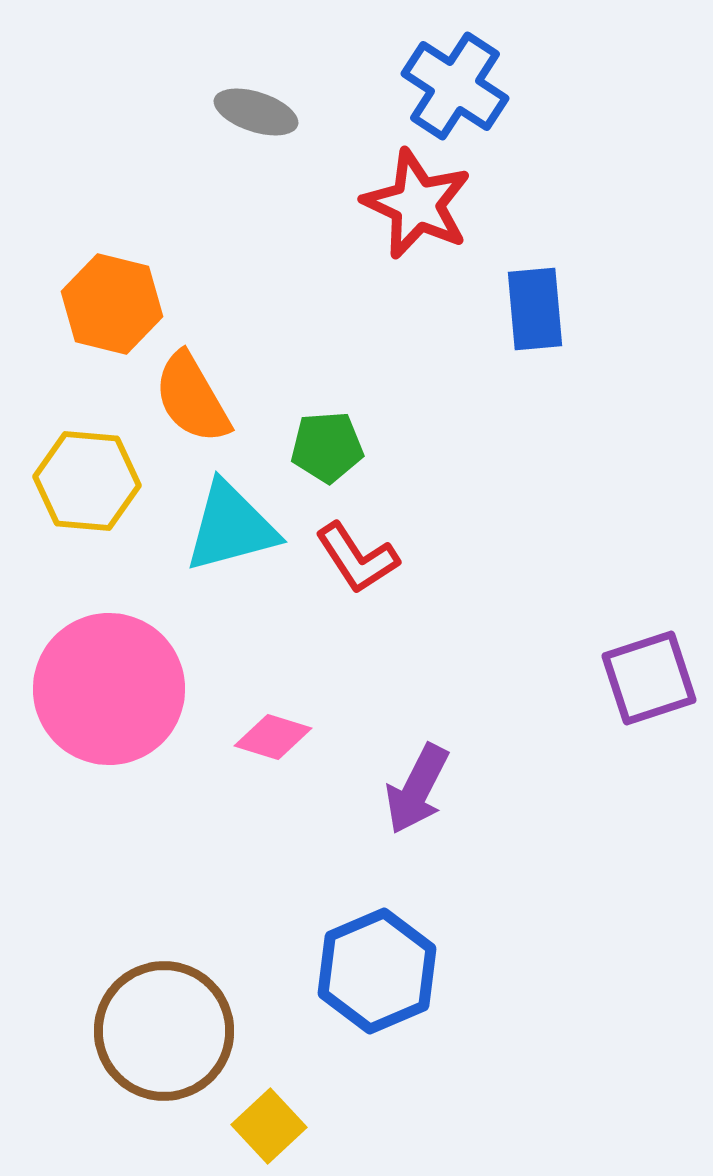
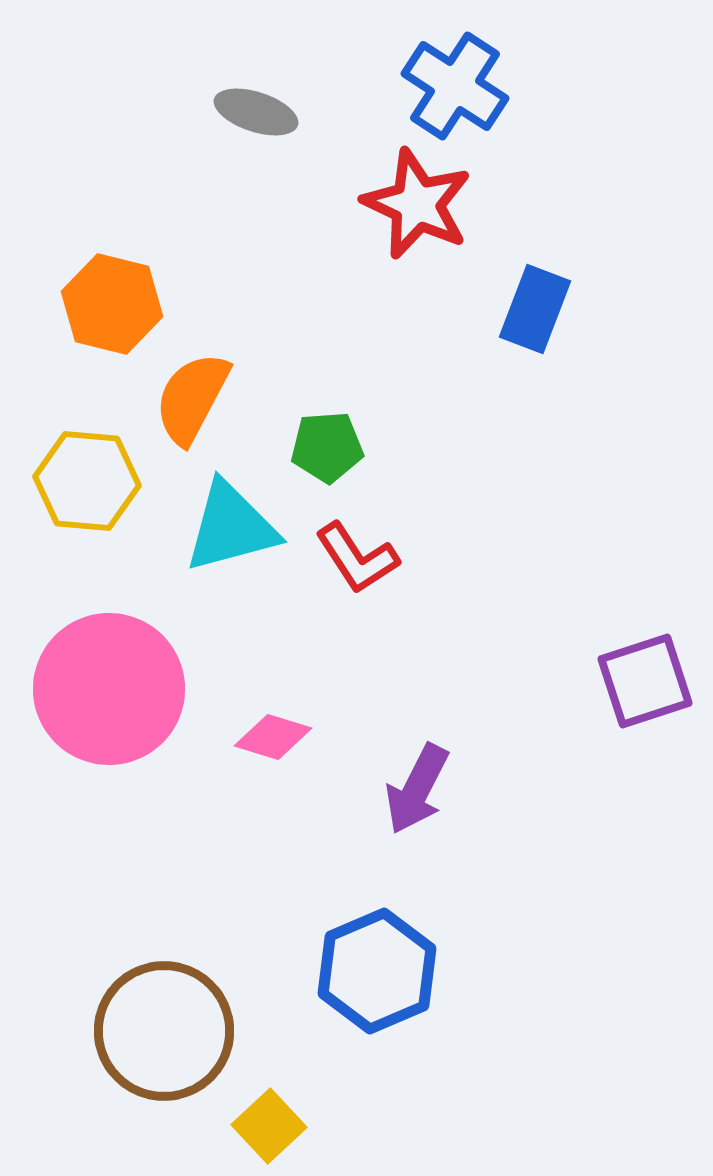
blue rectangle: rotated 26 degrees clockwise
orange semicircle: rotated 58 degrees clockwise
purple square: moved 4 px left, 3 px down
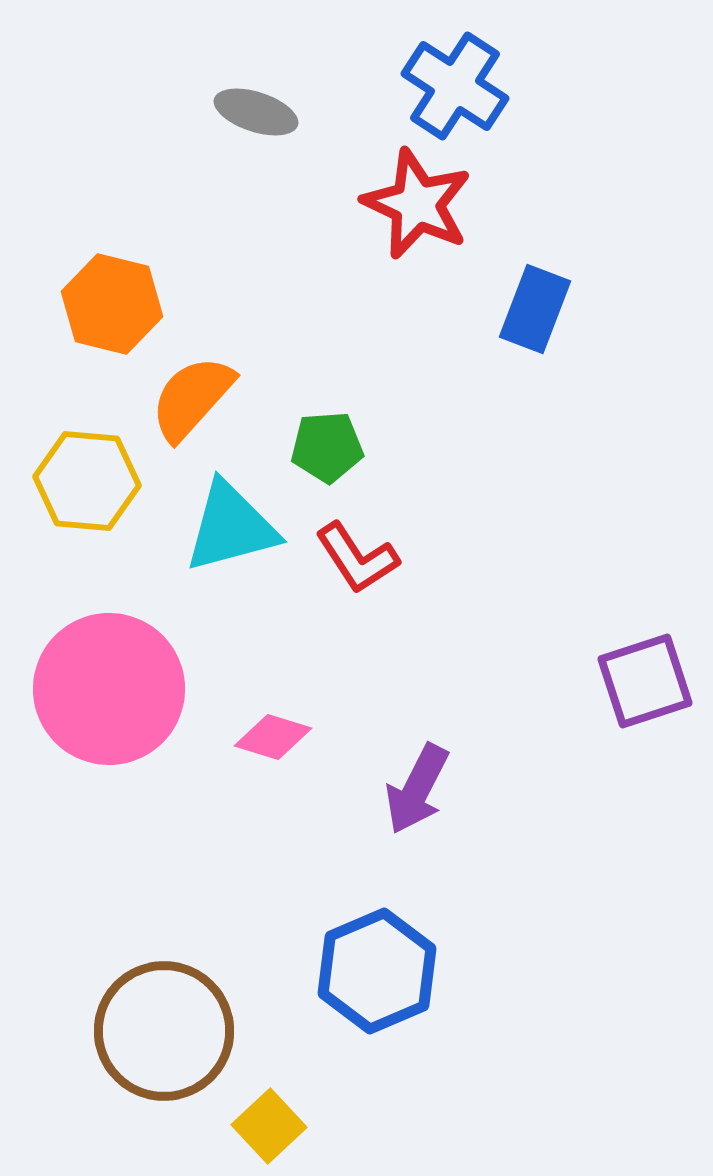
orange semicircle: rotated 14 degrees clockwise
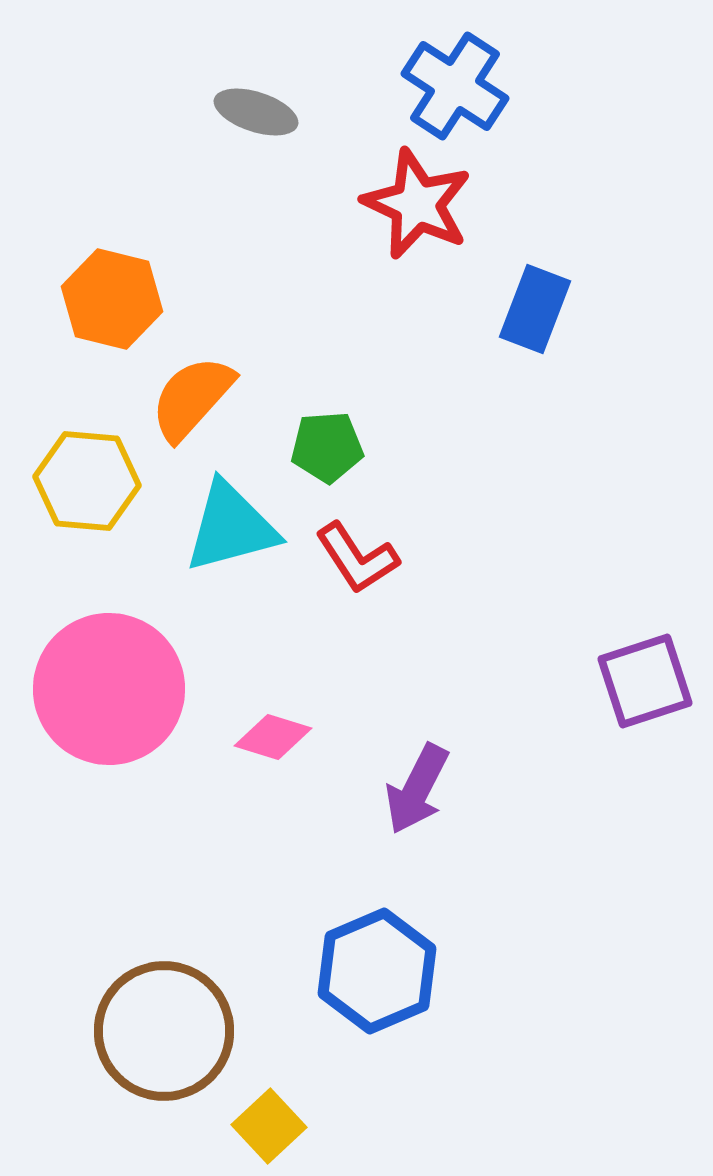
orange hexagon: moved 5 px up
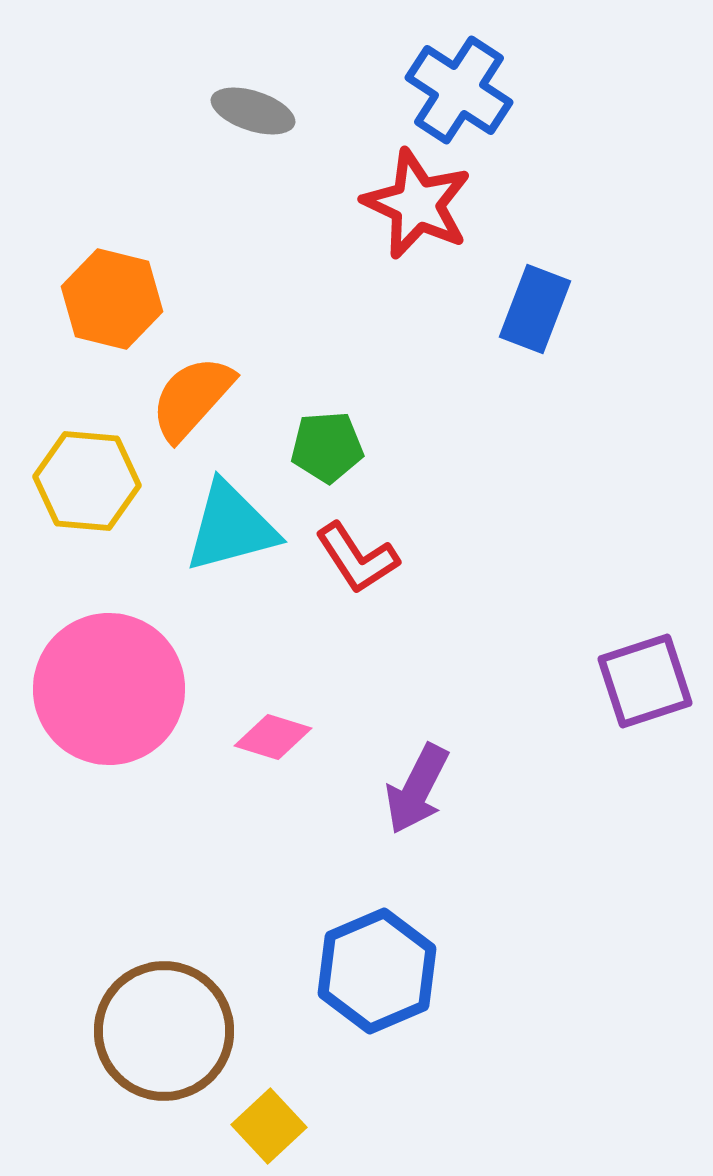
blue cross: moved 4 px right, 4 px down
gray ellipse: moved 3 px left, 1 px up
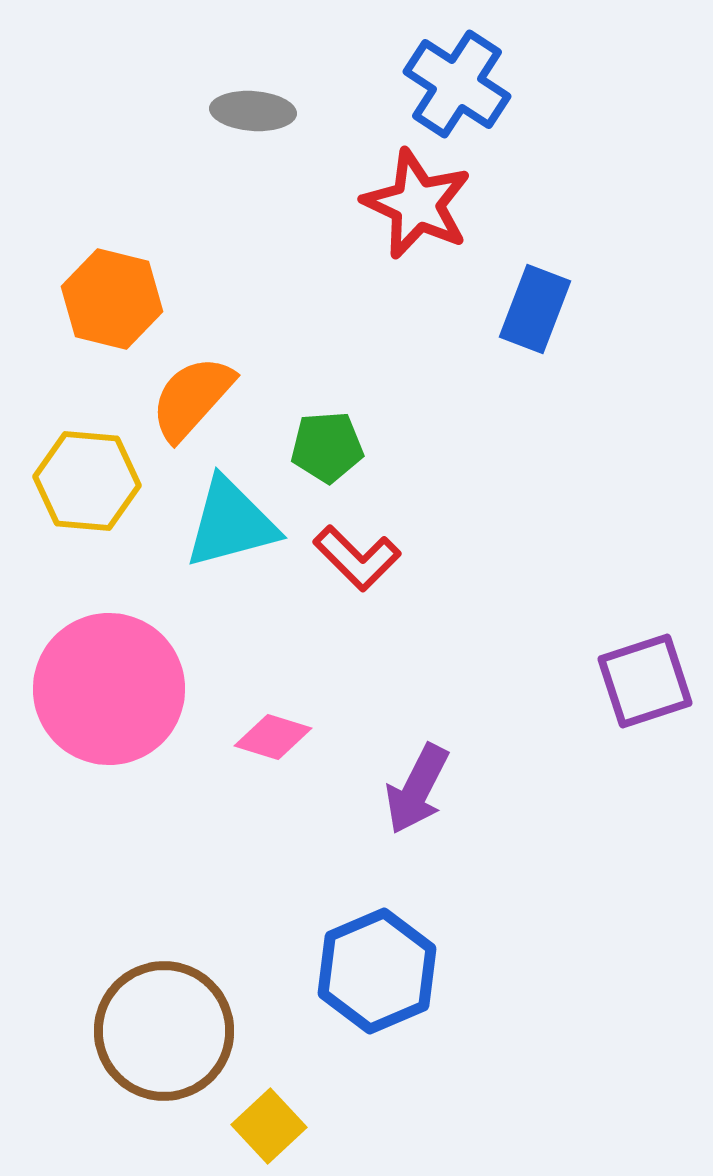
blue cross: moved 2 px left, 6 px up
gray ellipse: rotated 14 degrees counterclockwise
cyan triangle: moved 4 px up
red L-shape: rotated 12 degrees counterclockwise
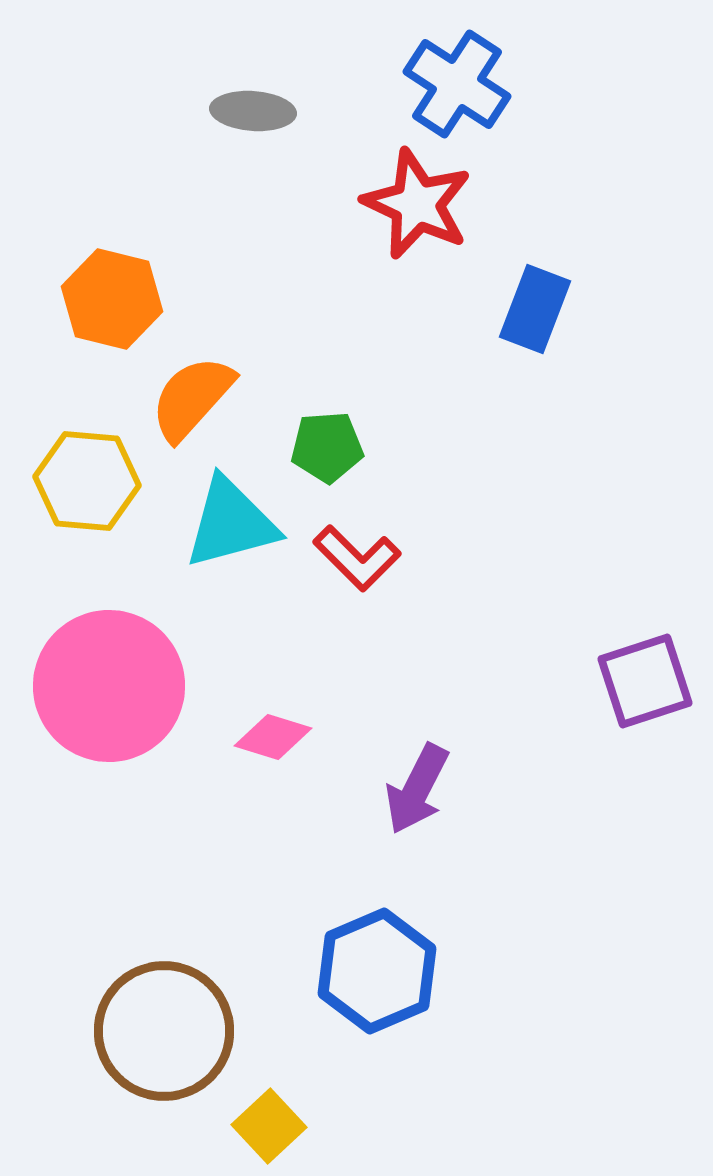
pink circle: moved 3 px up
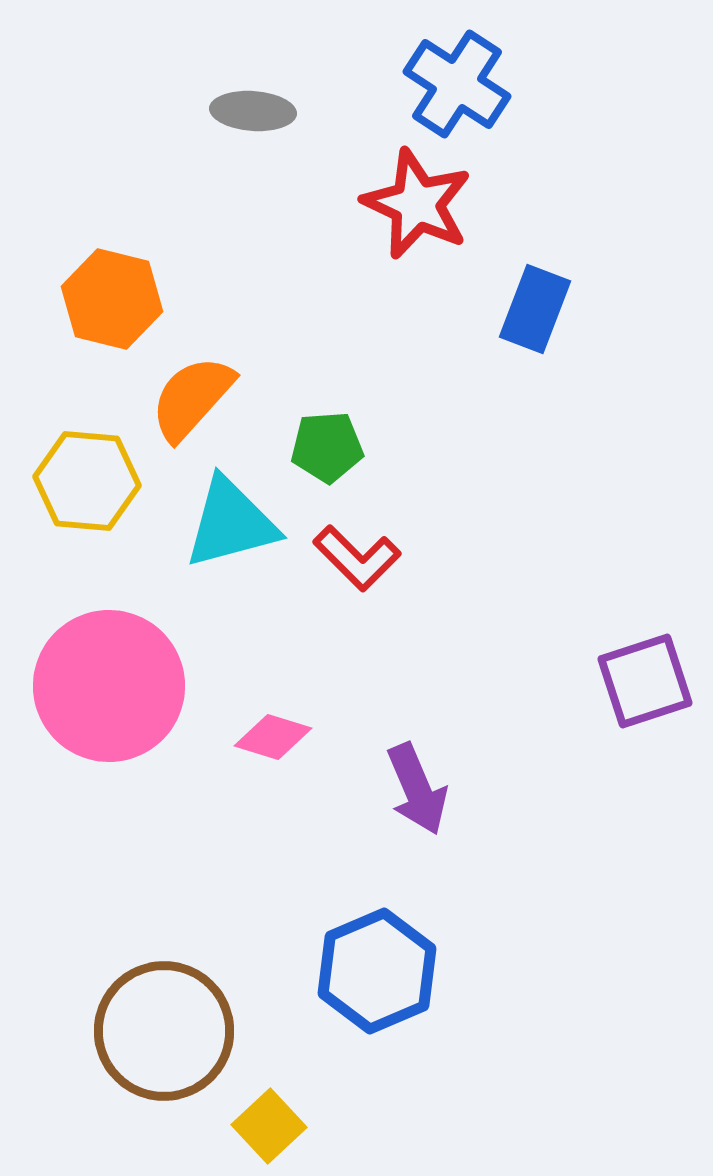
purple arrow: rotated 50 degrees counterclockwise
